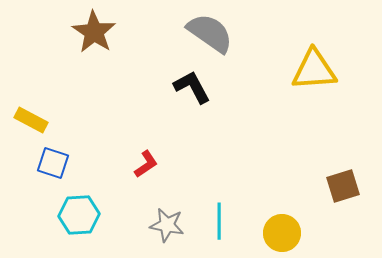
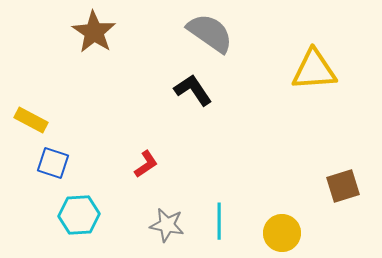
black L-shape: moved 1 px right, 3 px down; rotated 6 degrees counterclockwise
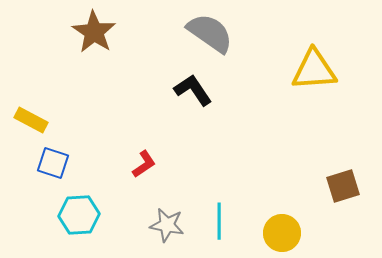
red L-shape: moved 2 px left
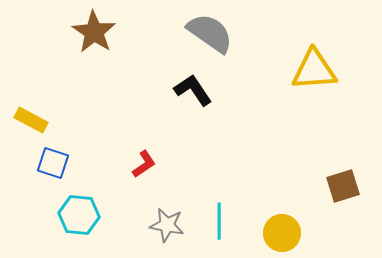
cyan hexagon: rotated 9 degrees clockwise
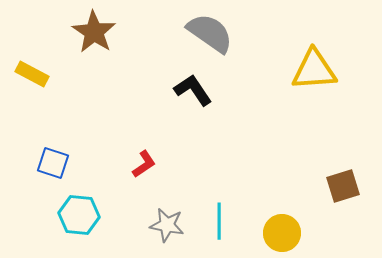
yellow rectangle: moved 1 px right, 46 px up
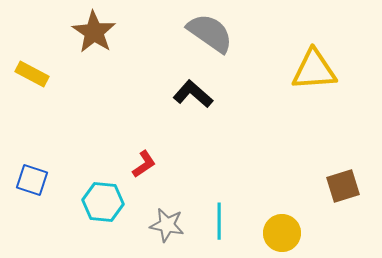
black L-shape: moved 4 px down; rotated 15 degrees counterclockwise
blue square: moved 21 px left, 17 px down
cyan hexagon: moved 24 px right, 13 px up
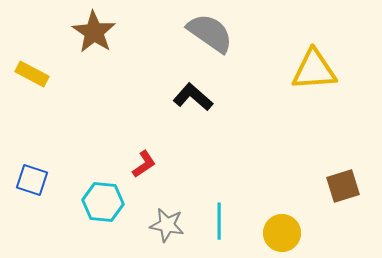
black L-shape: moved 3 px down
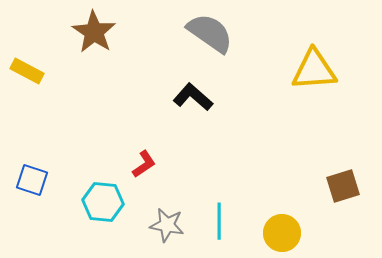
yellow rectangle: moved 5 px left, 3 px up
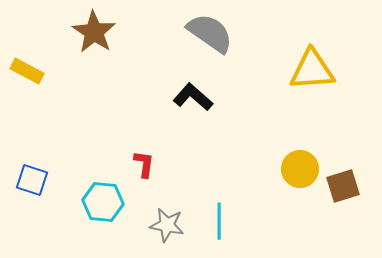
yellow triangle: moved 2 px left
red L-shape: rotated 48 degrees counterclockwise
yellow circle: moved 18 px right, 64 px up
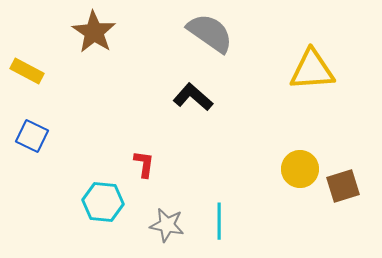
blue square: moved 44 px up; rotated 8 degrees clockwise
